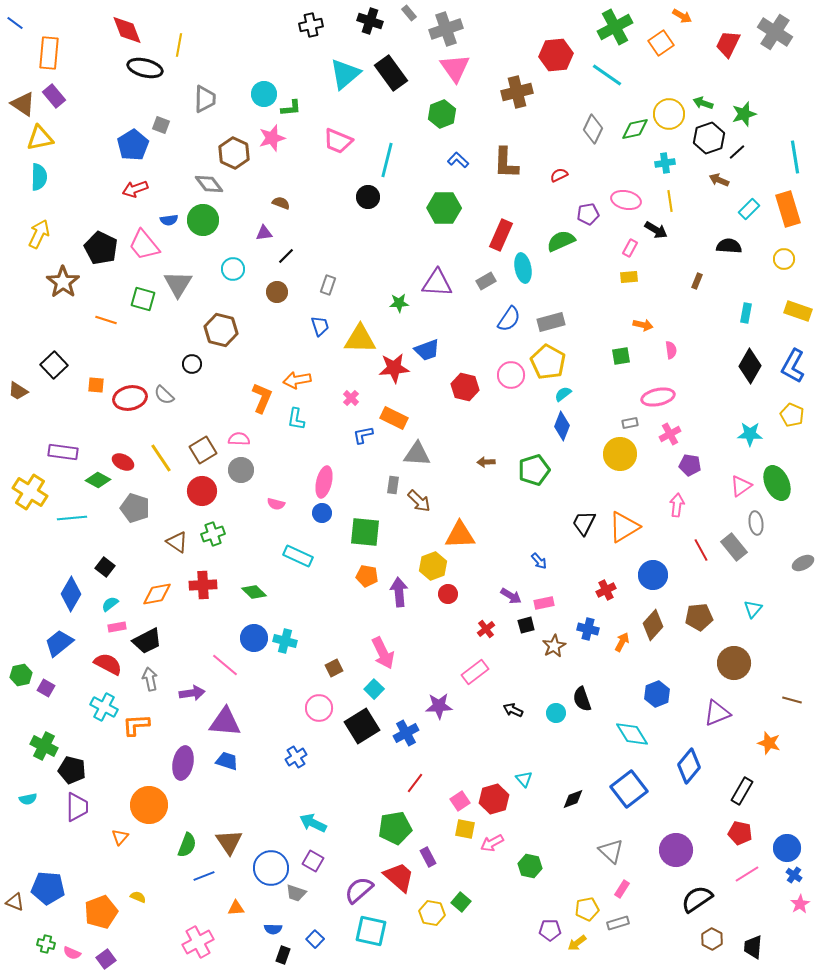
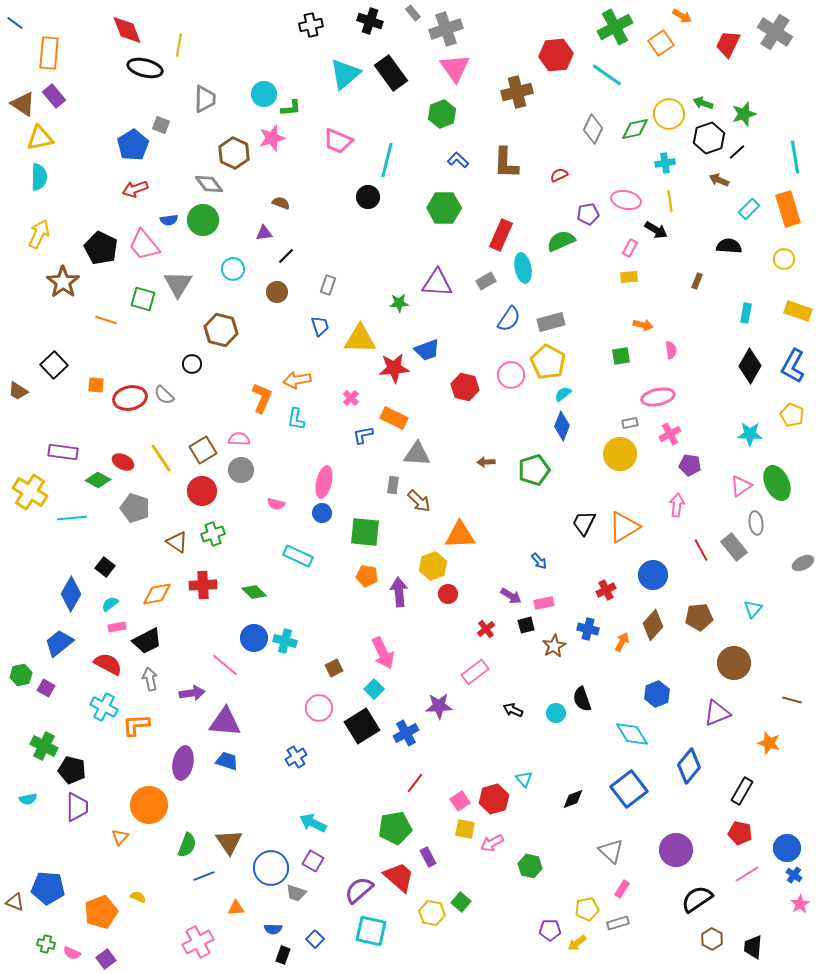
gray rectangle at (409, 13): moved 4 px right
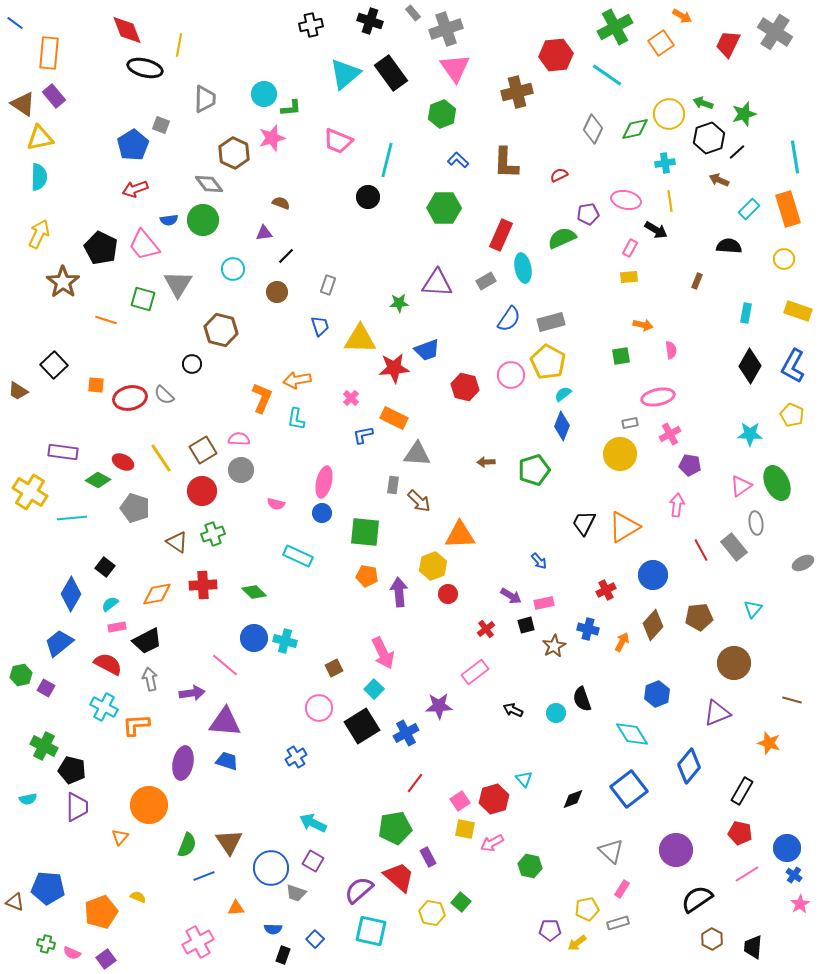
green semicircle at (561, 241): moved 1 px right, 3 px up
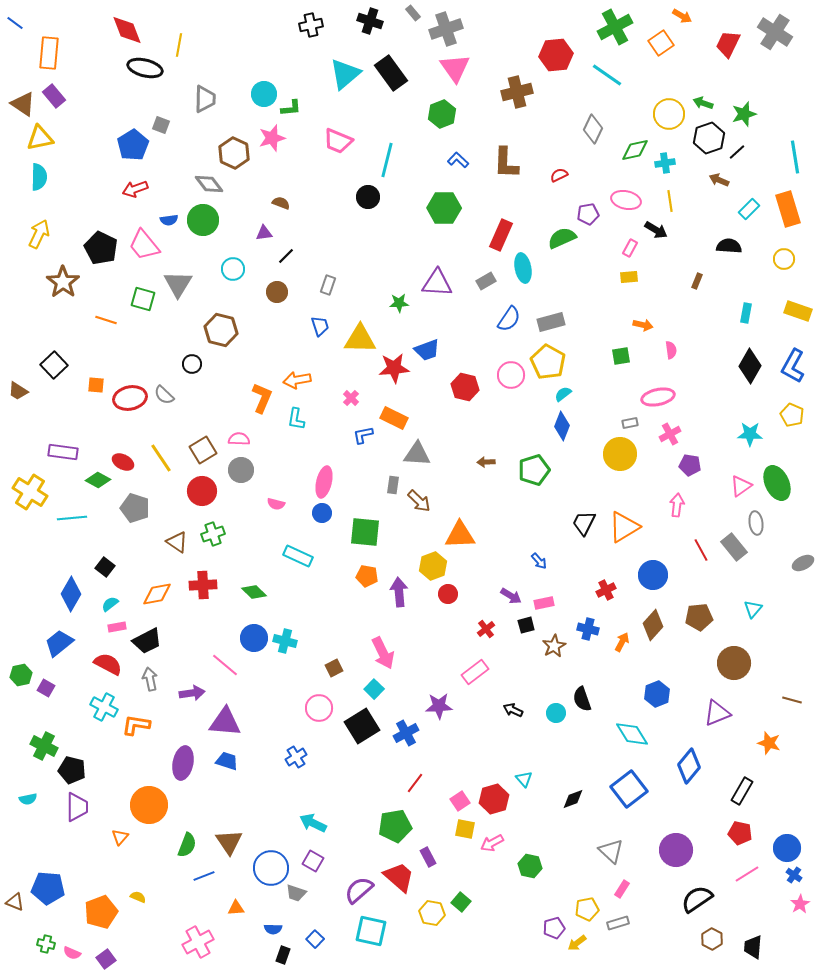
green diamond at (635, 129): moved 21 px down
orange L-shape at (136, 725): rotated 12 degrees clockwise
green pentagon at (395, 828): moved 2 px up
purple pentagon at (550, 930): moved 4 px right, 2 px up; rotated 15 degrees counterclockwise
